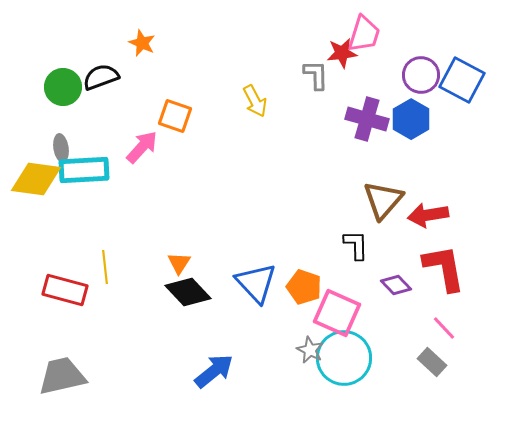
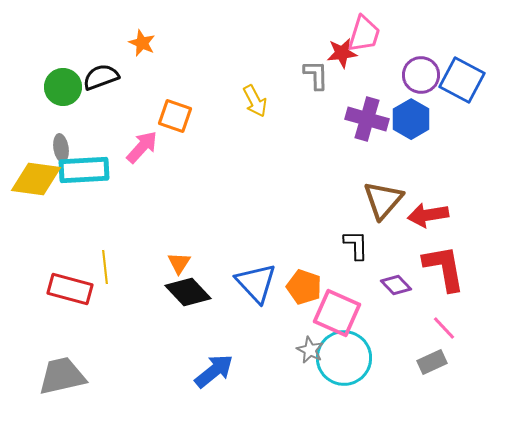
red rectangle: moved 5 px right, 1 px up
gray rectangle: rotated 68 degrees counterclockwise
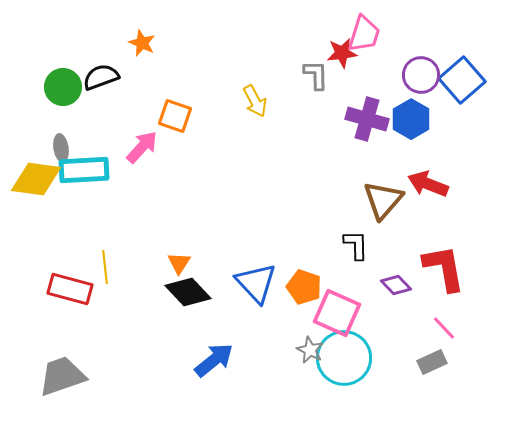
blue square: rotated 21 degrees clockwise
red arrow: moved 31 px up; rotated 30 degrees clockwise
blue arrow: moved 11 px up
gray trapezoid: rotated 6 degrees counterclockwise
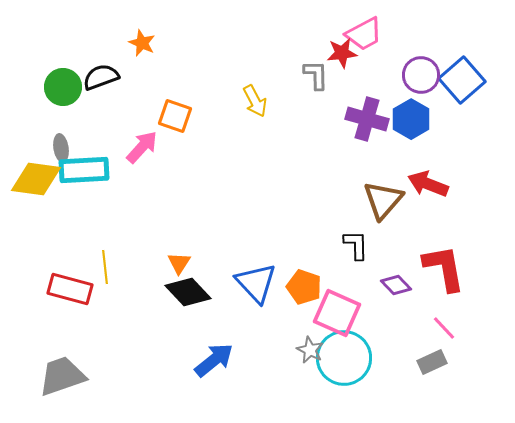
pink trapezoid: rotated 45 degrees clockwise
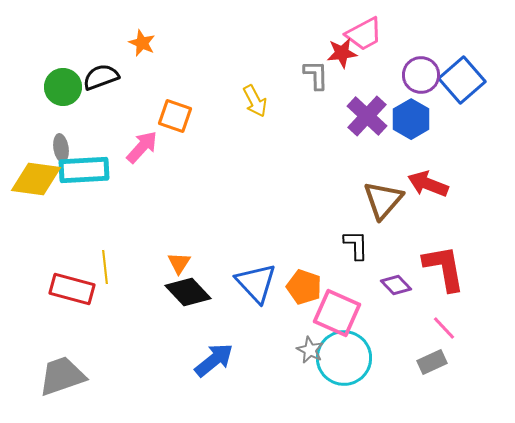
purple cross: moved 3 px up; rotated 27 degrees clockwise
red rectangle: moved 2 px right
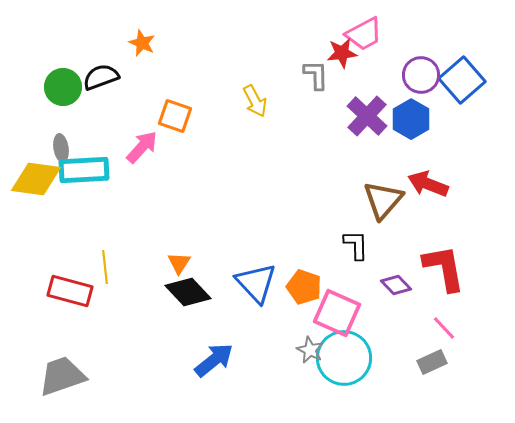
red rectangle: moved 2 px left, 2 px down
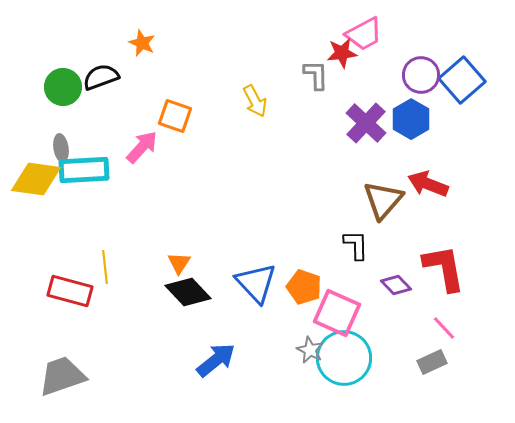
purple cross: moved 1 px left, 7 px down
blue arrow: moved 2 px right
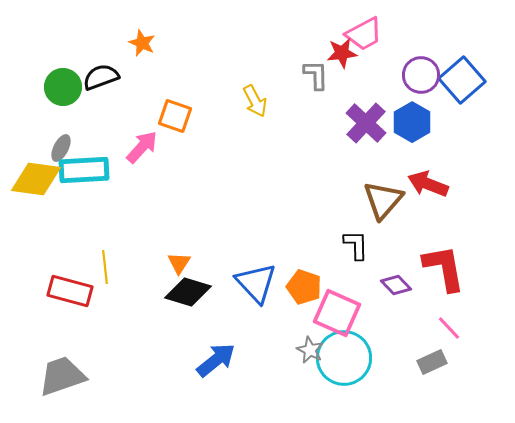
blue hexagon: moved 1 px right, 3 px down
gray ellipse: rotated 36 degrees clockwise
black diamond: rotated 30 degrees counterclockwise
pink line: moved 5 px right
